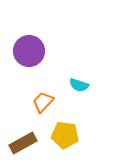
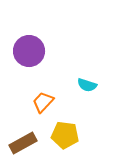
cyan semicircle: moved 8 px right
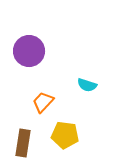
brown rectangle: rotated 52 degrees counterclockwise
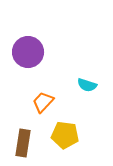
purple circle: moved 1 px left, 1 px down
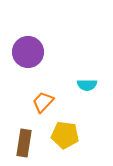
cyan semicircle: rotated 18 degrees counterclockwise
brown rectangle: moved 1 px right
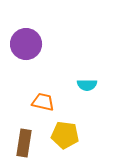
purple circle: moved 2 px left, 8 px up
orange trapezoid: rotated 60 degrees clockwise
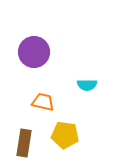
purple circle: moved 8 px right, 8 px down
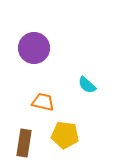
purple circle: moved 4 px up
cyan semicircle: rotated 42 degrees clockwise
